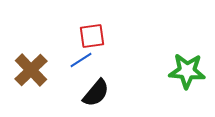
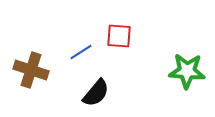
red square: moved 27 px right; rotated 12 degrees clockwise
blue line: moved 8 px up
brown cross: rotated 28 degrees counterclockwise
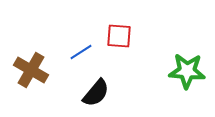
brown cross: rotated 12 degrees clockwise
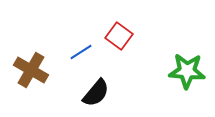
red square: rotated 32 degrees clockwise
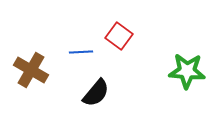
blue line: rotated 30 degrees clockwise
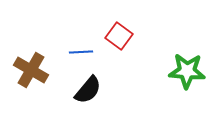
black semicircle: moved 8 px left, 3 px up
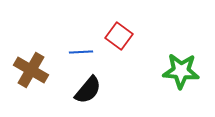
green star: moved 6 px left
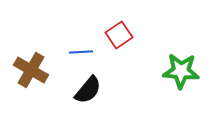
red square: moved 1 px up; rotated 20 degrees clockwise
